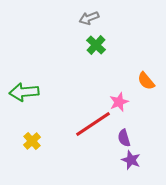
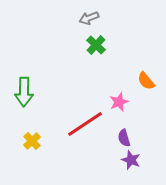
green arrow: rotated 84 degrees counterclockwise
red line: moved 8 px left
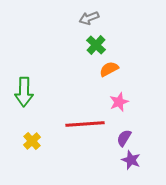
orange semicircle: moved 37 px left, 12 px up; rotated 102 degrees clockwise
red line: rotated 30 degrees clockwise
purple semicircle: rotated 48 degrees clockwise
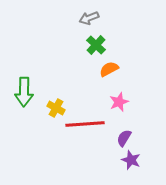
yellow cross: moved 24 px right, 33 px up; rotated 18 degrees counterclockwise
